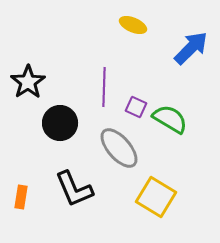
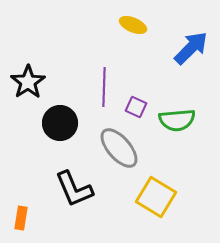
green semicircle: moved 7 px right, 1 px down; rotated 144 degrees clockwise
orange rectangle: moved 21 px down
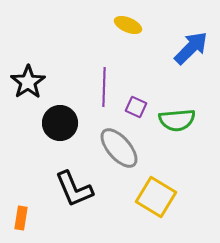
yellow ellipse: moved 5 px left
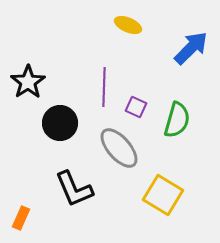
green semicircle: rotated 69 degrees counterclockwise
yellow square: moved 7 px right, 2 px up
orange rectangle: rotated 15 degrees clockwise
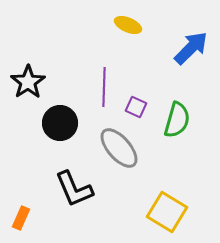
yellow square: moved 4 px right, 17 px down
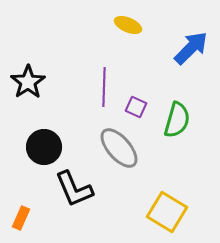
black circle: moved 16 px left, 24 px down
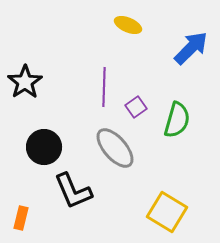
black star: moved 3 px left
purple square: rotated 30 degrees clockwise
gray ellipse: moved 4 px left
black L-shape: moved 1 px left, 2 px down
orange rectangle: rotated 10 degrees counterclockwise
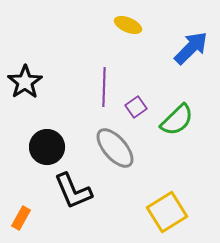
green semicircle: rotated 30 degrees clockwise
black circle: moved 3 px right
yellow square: rotated 27 degrees clockwise
orange rectangle: rotated 15 degrees clockwise
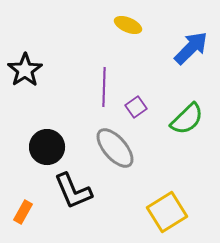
black star: moved 12 px up
green semicircle: moved 10 px right, 1 px up
orange rectangle: moved 2 px right, 6 px up
